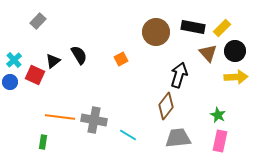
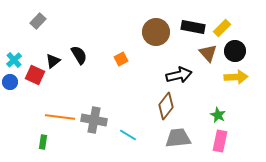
black arrow: rotated 60 degrees clockwise
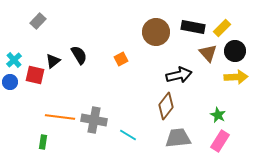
red square: rotated 12 degrees counterclockwise
pink rectangle: rotated 20 degrees clockwise
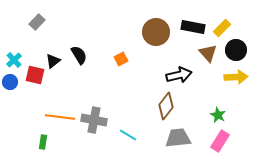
gray rectangle: moved 1 px left, 1 px down
black circle: moved 1 px right, 1 px up
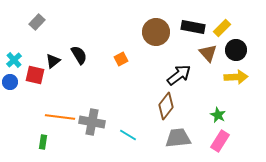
black arrow: rotated 25 degrees counterclockwise
gray cross: moved 2 px left, 2 px down
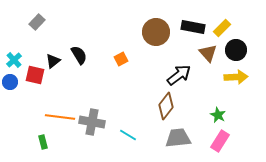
green rectangle: rotated 24 degrees counterclockwise
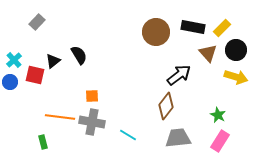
orange square: moved 29 px left, 37 px down; rotated 24 degrees clockwise
yellow arrow: rotated 20 degrees clockwise
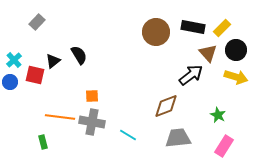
black arrow: moved 12 px right
brown diamond: rotated 32 degrees clockwise
pink rectangle: moved 4 px right, 5 px down
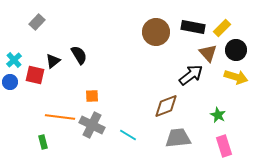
gray cross: moved 3 px down; rotated 15 degrees clockwise
pink rectangle: rotated 50 degrees counterclockwise
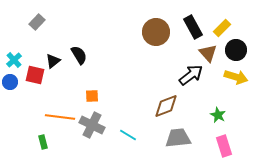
black rectangle: rotated 50 degrees clockwise
